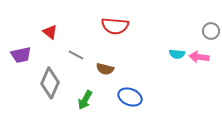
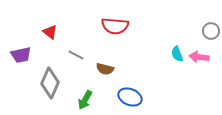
cyan semicircle: rotated 63 degrees clockwise
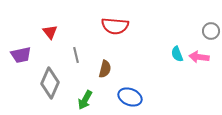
red triangle: rotated 14 degrees clockwise
gray line: rotated 49 degrees clockwise
brown semicircle: rotated 90 degrees counterclockwise
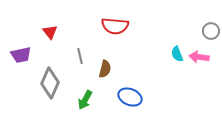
gray line: moved 4 px right, 1 px down
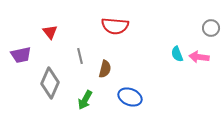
gray circle: moved 3 px up
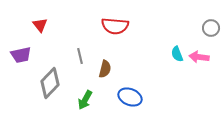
red triangle: moved 10 px left, 7 px up
gray diamond: rotated 20 degrees clockwise
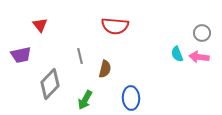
gray circle: moved 9 px left, 5 px down
gray diamond: moved 1 px down
blue ellipse: moved 1 px right, 1 px down; rotated 65 degrees clockwise
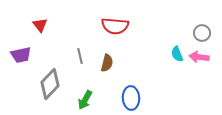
brown semicircle: moved 2 px right, 6 px up
